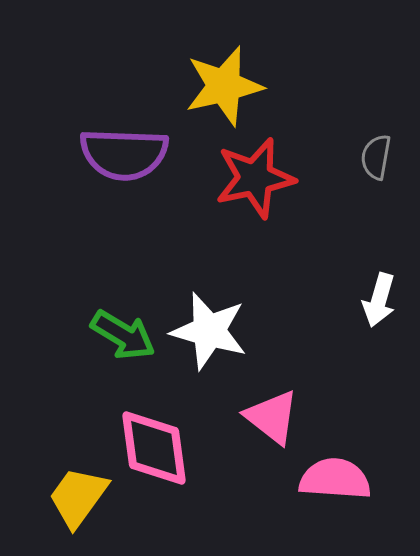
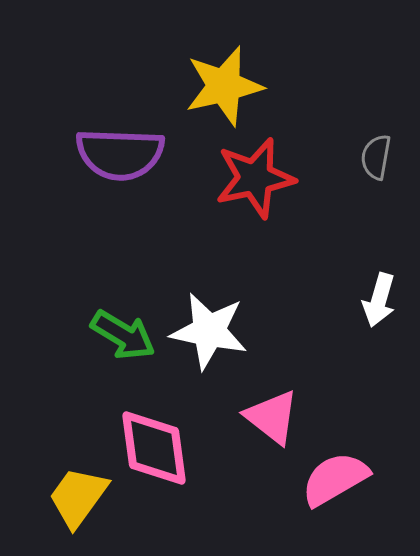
purple semicircle: moved 4 px left
white star: rotated 4 degrees counterclockwise
pink semicircle: rotated 34 degrees counterclockwise
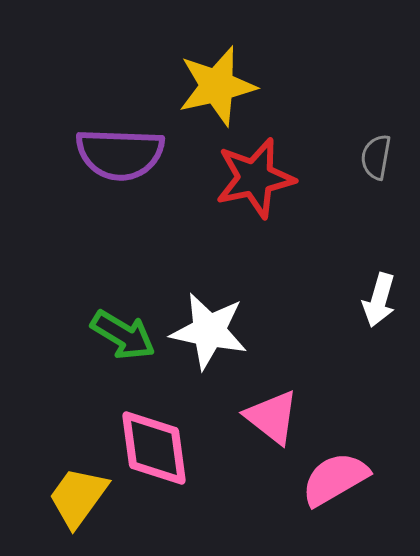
yellow star: moved 7 px left
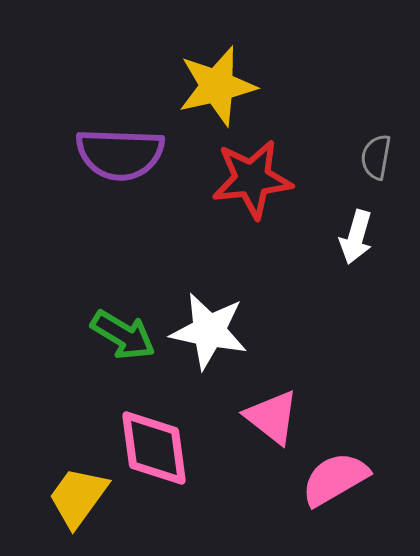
red star: moved 3 px left, 1 px down; rotated 6 degrees clockwise
white arrow: moved 23 px left, 63 px up
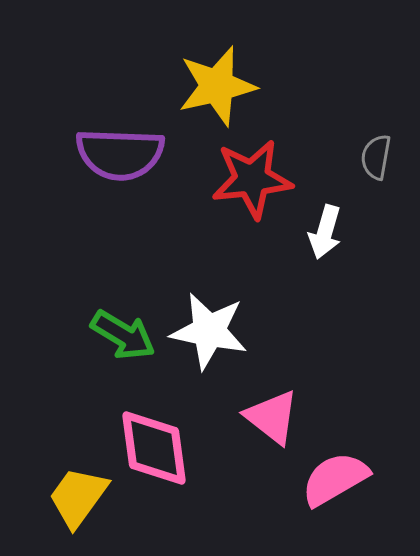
white arrow: moved 31 px left, 5 px up
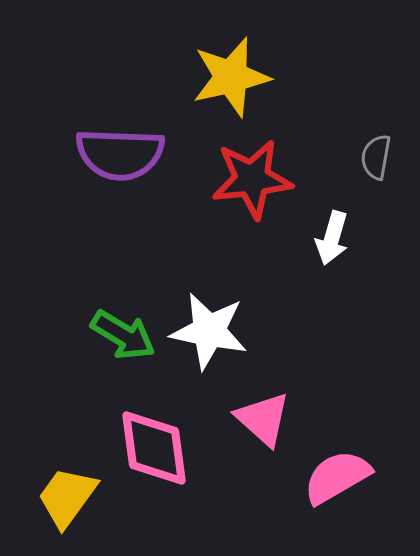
yellow star: moved 14 px right, 9 px up
white arrow: moved 7 px right, 6 px down
pink triangle: moved 9 px left, 2 px down; rotated 4 degrees clockwise
pink semicircle: moved 2 px right, 2 px up
yellow trapezoid: moved 11 px left
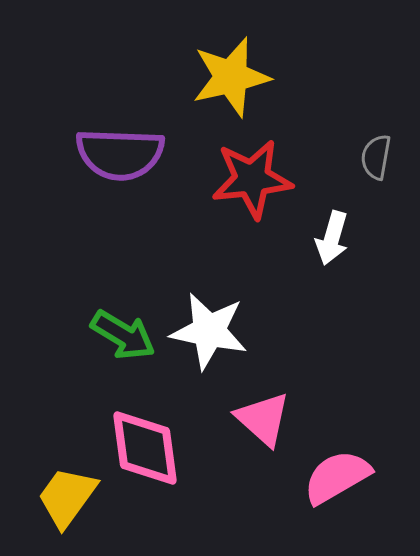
pink diamond: moved 9 px left
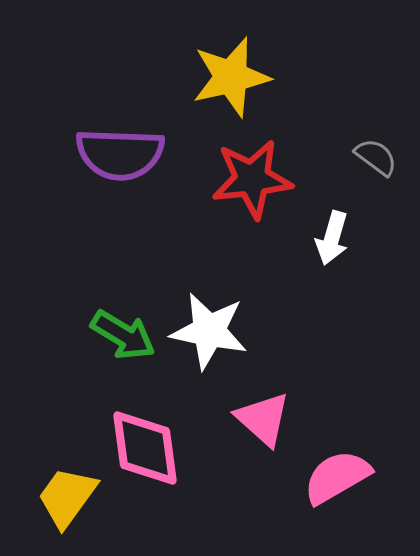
gray semicircle: rotated 117 degrees clockwise
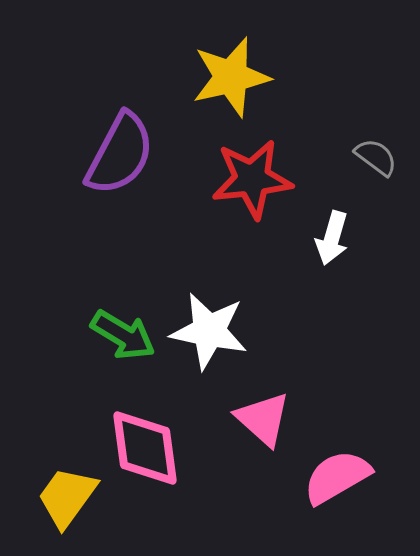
purple semicircle: rotated 64 degrees counterclockwise
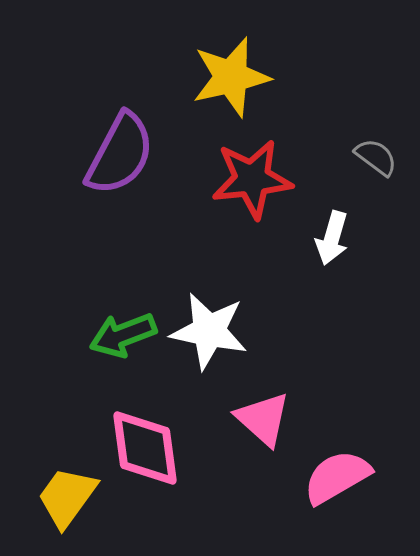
green arrow: rotated 128 degrees clockwise
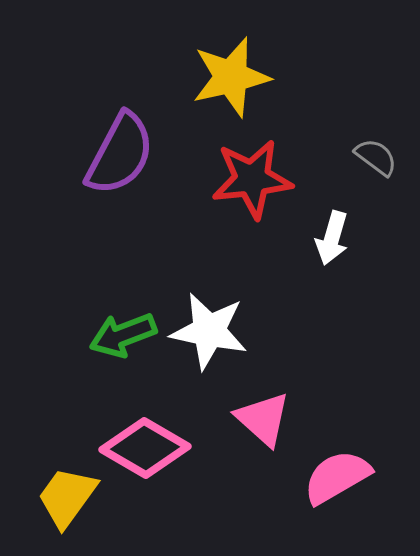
pink diamond: rotated 52 degrees counterclockwise
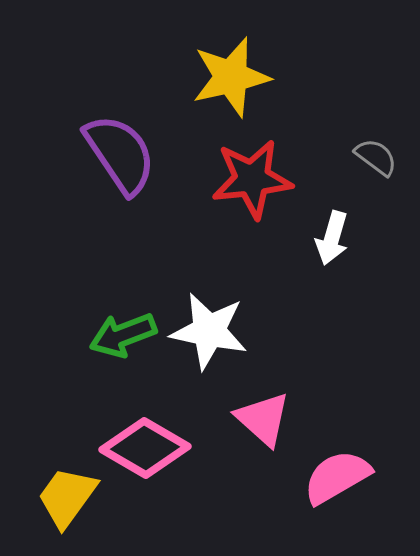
purple semicircle: rotated 62 degrees counterclockwise
